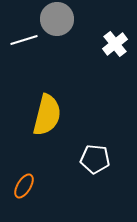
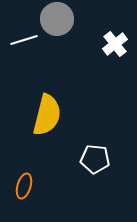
orange ellipse: rotated 15 degrees counterclockwise
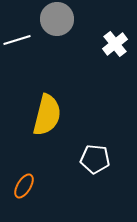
white line: moved 7 px left
orange ellipse: rotated 15 degrees clockwise
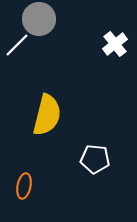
gray circle: moved 18 px left
white line: moved 5 px down; rotated 28 degrees counterclockwise
orange ellipse: rotated 20 degrees counterclockwise
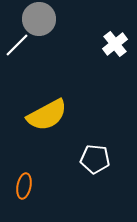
yellow semicircle: rotated 48 degrees clockwise
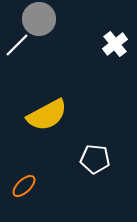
orange ellipse: rotated 35 degrees clockwise
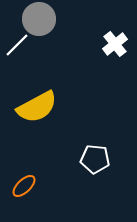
yellow semicircle: moved 10 px left, 8 px up
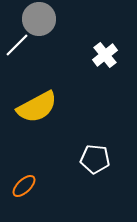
white cross: moved 10 px left, 11 px down
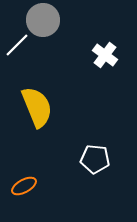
gray circle: moved 4 px right, 1 px down
white cross: rotated 15 degrees counterclockwise
yellow semicircle: rotated 84 degrees counterclockwise
orange ellipse: rotated 15 degrees clockwise
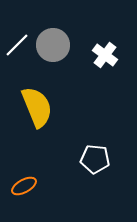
gray circle: moved 10 px right, 25 px down
